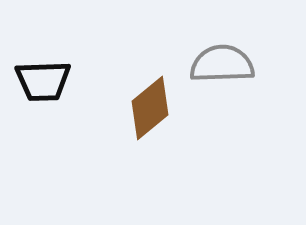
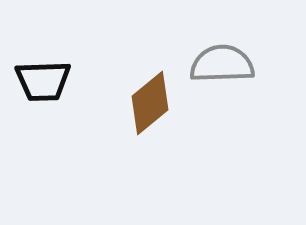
brown diamond: moved 5 px up
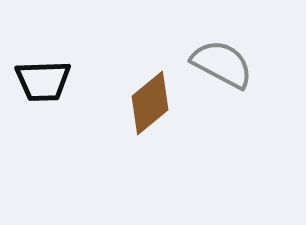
gray semicircle: rotated 30 degrees clockwise
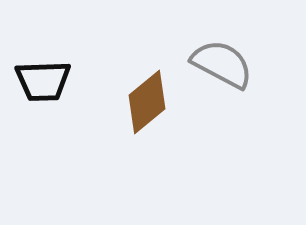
brown diamond: moved 3 px left, 1 px up
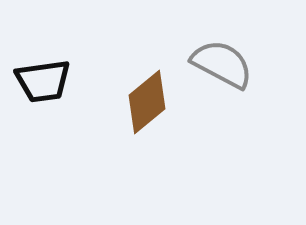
black trapezoid: rotated 6 degrees counterclockwise
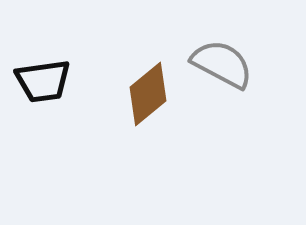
brown diamond: moved 1 px right, 8 px up
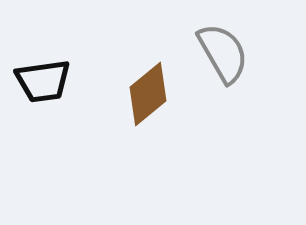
gray semicircle: moved 1 px right, 11 px up; rotated 32 degrees clockwise
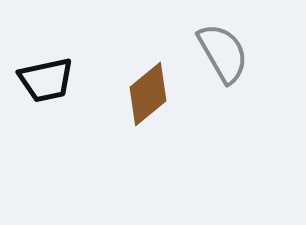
black trapezoid: moved 3 px right, 1 px up; rotated 4 degrees counterclockwise
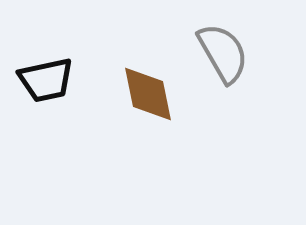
brown diamond: rotated 62 degrees counterclockwise
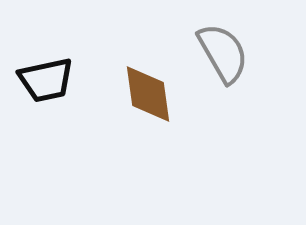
brown diamond: rotated 4 degrees clockwise
